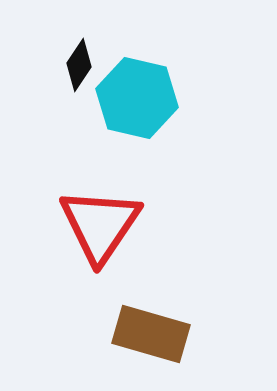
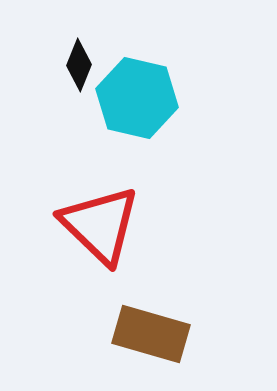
black diamond: rotated 12 degrees counterclockwise
red triangle: rotated 20 degrees counterclockwise
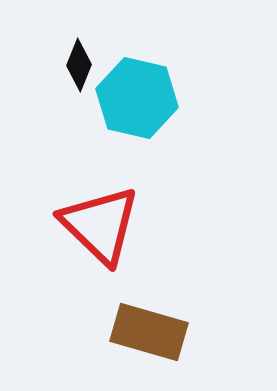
brown rectangle: moved 2 px left, 2 px up
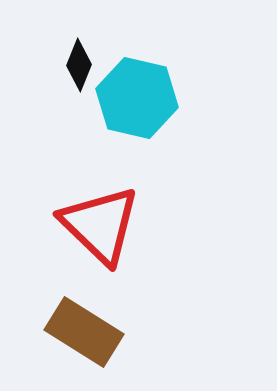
brown rectangle: moved 65 px left; rotated 16 degrees clockwise
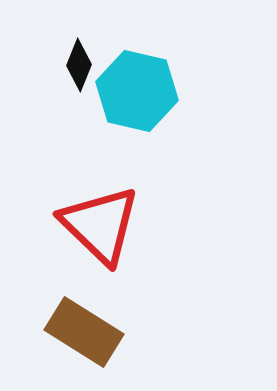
cyan hexagon: moved 7 px up
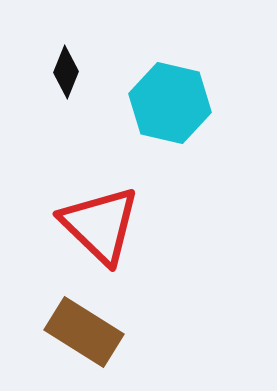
black diamond: moved 13 px left, 7 px down
cyan hexagon: moved 33 px right, 12 px down
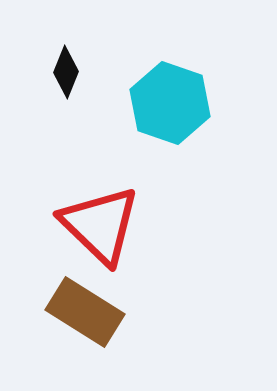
cyan hexagon: rotated 6 degrees clockwise
brown rectangle: moved 1 px right, 20 px up
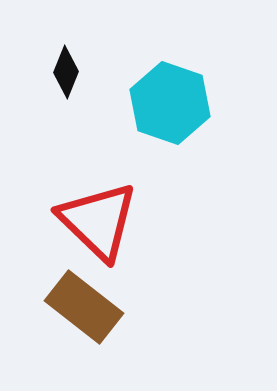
red triangle: moved 2 px left, 4 px up
brown rectangle: moved 1 px left, 5 px up; rotated 6 degrees clockwise
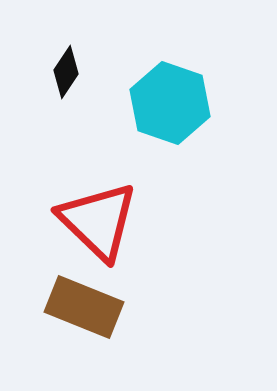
black diamond: rotated 12 degrees clockwise
brown rectangle: rotated 16 degrees counterclockwise
